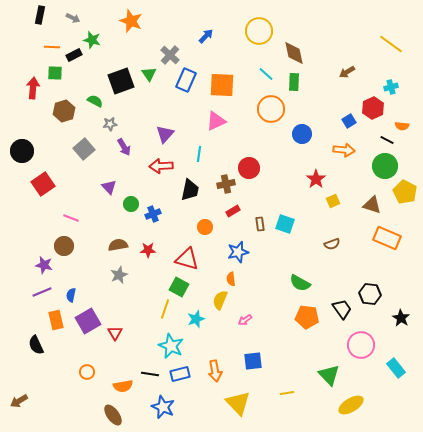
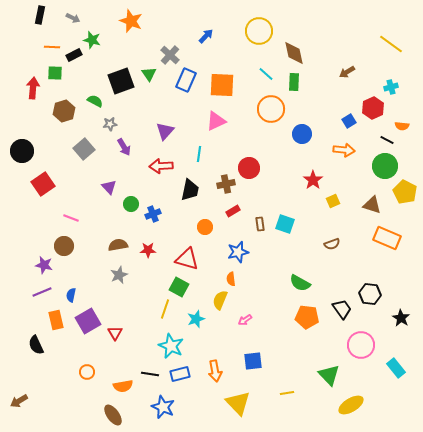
purple triangle at (165, 134): moved 3 px up
red star at (316, 179): moved 3 px left, 1 px down
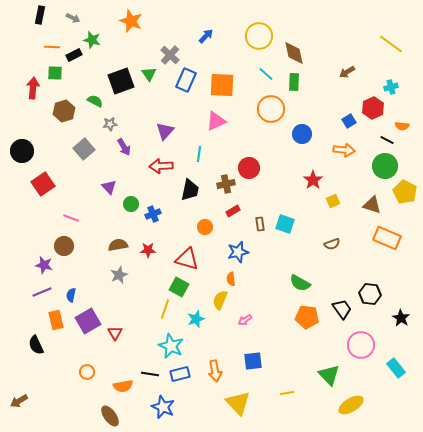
yellow circle at (259, 31): moved 5 px down
brown ellipse at (113, 415): moved 3 px left, 1 px down
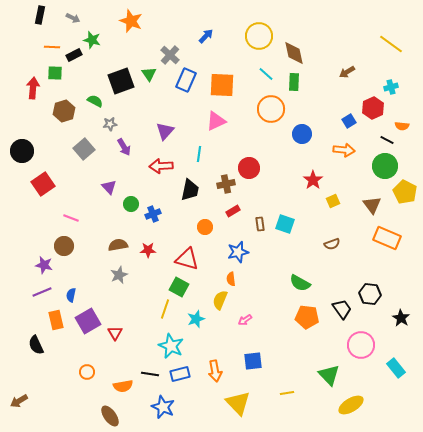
brown triangle at (372, 205): rotated 36 degrees clockwise
